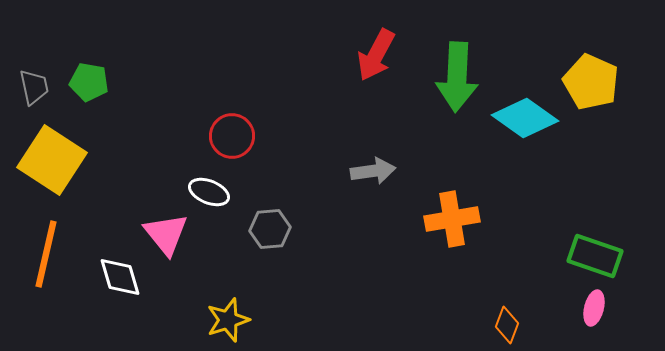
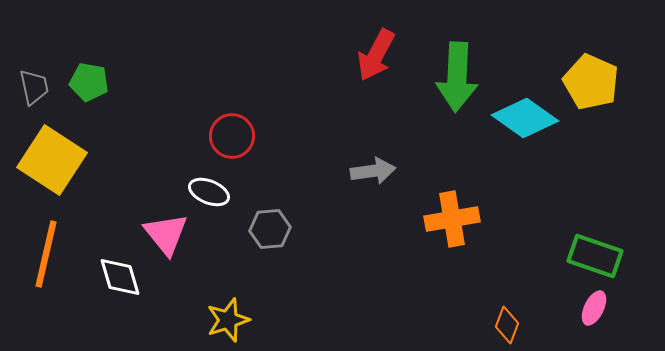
pink ellipse: rotated 12 degrees clockwise
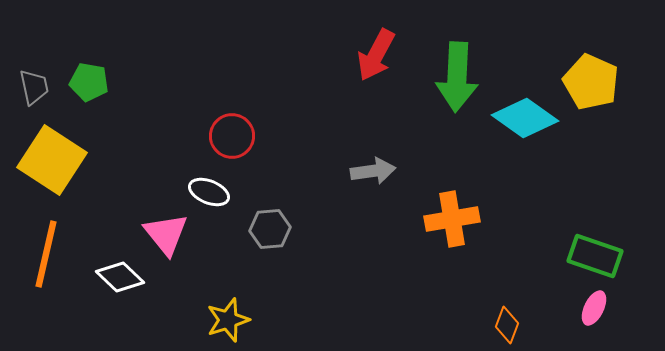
white diamond: rotated 30 degrees counterclockwise
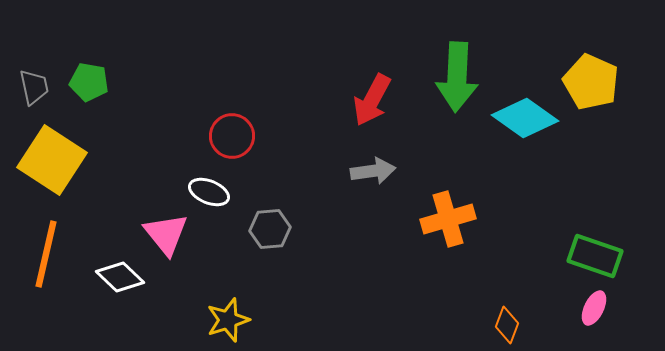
red arrow: moved 4 px left, 45 px down
orange cross: moved 4 px left; rotated 6 degrees counterclockwise
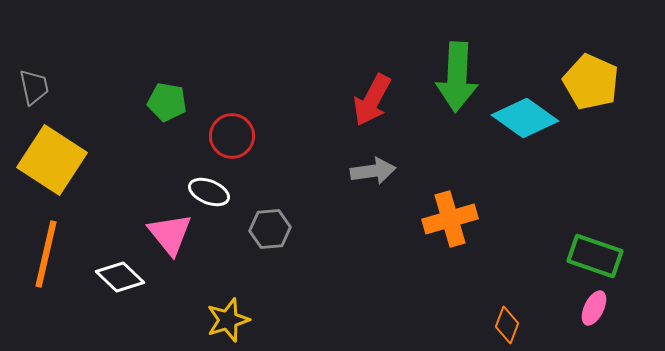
green pentagon: moved 78 px right, 20 px down
orange cross: moved 2 px right
pink triangle: moved 4 px right
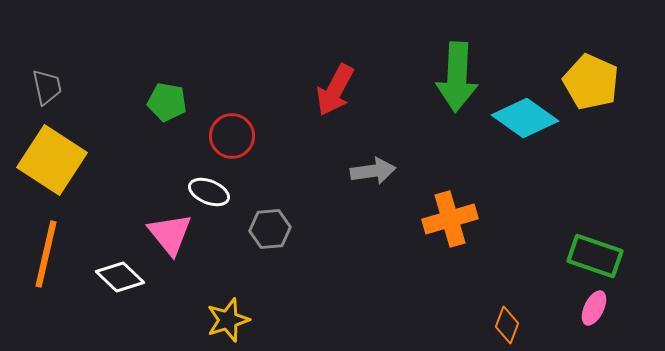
gray trapezoid: moved 13 px right
red arrow: moved 37 px left, 10 px up
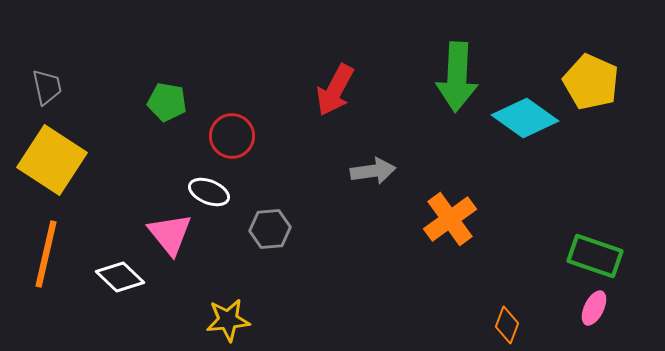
orange cross: rotated 20 degrees counterclockwise
yellow star: rotated 12 degrees clockwise
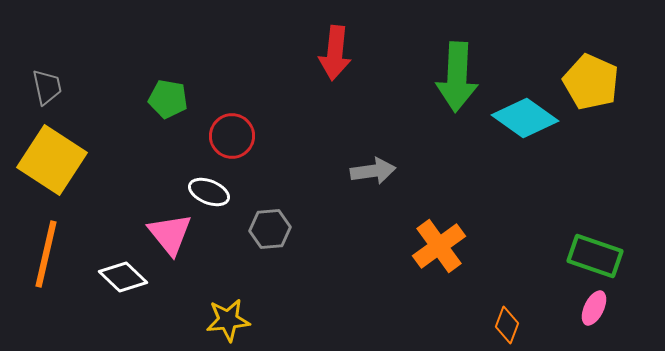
red arrow: moved 37 px up; rotated 22 degrees counterclockwise
green pentagon: moved 1 px right, 3 px up
orange cross: moved 11 px left, 27 px down
white diamond: moved 3 px right
